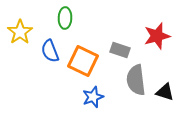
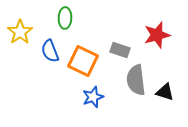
red star: moved 1 px up
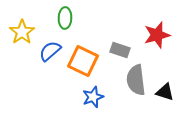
yellow star: moved 2 px right
blue semicircle: rotated 70 degrees clockwise
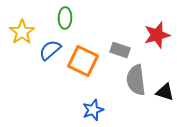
blue semicircle: moved 1 px up
blue star: moved 13 px down
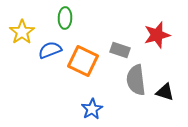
blue semicircle: rotated 20 degrees clockwise
blue star: moved 1 px left, 1 px up; rotated 10 degrees counterclockwise
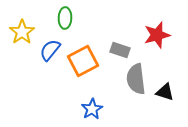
blue semicircle: rotated 30 degrees counterclockwise
orange square: rotated 36 degrees clockwise
gray semicircle: moved 1 px up
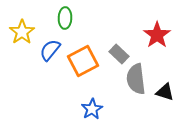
red star: rotated 20 degrees counterclockwise
gray rectangle: moved 1 px left, 4 px down; rotated 24 degrees clockwise
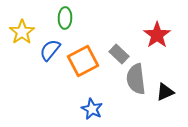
black triangle: rotated 42 degrees counterclockwise
blue star: rotated 15 degrees counterclockwise
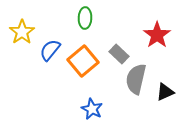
green ellipse: moved 20 px right
orange square: rotated 12 degrees counterclockwise
gray semicircle: rotated 20 degrees clockwise
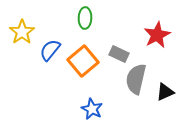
red star: rotated 8 degrees clockwise
gray rectangle: rotated 18 degrees counterclockwise
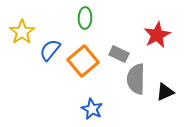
gray semicircle: rotated 12 degrees counterclockwise
